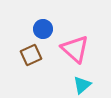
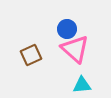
blue circle: moved 24 px right
cyan triangle: rotated 36 degrees clockwise
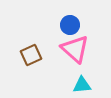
blue circle: moved 3 px right, 4 px up
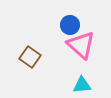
pink triangle: moved 6 px right, 4 px up
brown square: moved 1 px left, 2 px down; rotated 30 degrees counterclockwise
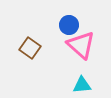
blue circle: moved 1 px left
brown square: moved 9 px up
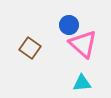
pink triangle: moved 2 px right, 1 px up
cyan triangle: moved 2 px up
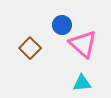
blue circle: moved 7 px left
brown square: rotated 10 degrees clockwise
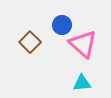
brown square: moved 6 px up
